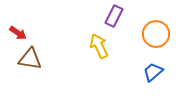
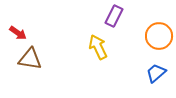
orange circle: moved 3 px right, 2 px down
yellow arrow: moved 1 px left, 1 px down
blue trapezoid: moved 3 px right, 1 px down
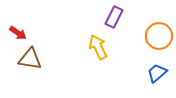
purple rectangle: moved 1 px down
blue trapezoid: moved 1 px right
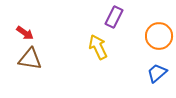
red arrow: moved 7 px right
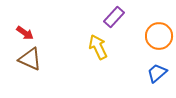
purple rectangle: rotated 15 degrees clockwise
brown triangle: rotated 15 degrees clockwise
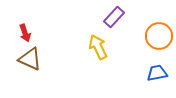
red arrow: rotated 36 degrees clockwise
blue trapezoid: rotated 30 degrees clockwise
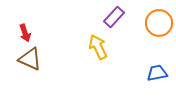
orange circle: moved 13 px up
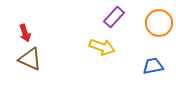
yellow arrow: moved 4 px right; rotated 135 degrees clockwise
blue trapezoid: moved 4 px left, 7 px up
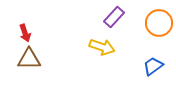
brown triangle: moved 1 px left; rotated 25 degrees counterclockwise
blue trapezoid: rotated 25 degrees counterclockwise
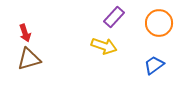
yellow arrow: moved 2 px right, 1 px up
brown triangle: rotated 15 degrees counterclockwise
blue trapezoid: moved 1 px right, 1 px up
